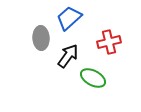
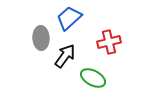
black arrow: moved 3 px left
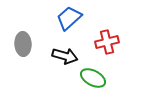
gray ellipse: moved 18 px left, 6 px down
red cross: moved 2 px left
black arrow: rotated 70 degrees clockwise
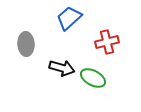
gray ellipse: moved 3 px right
black arrow: moved 3 px left, 12 px down
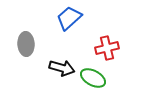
red cross: moved 6 px down
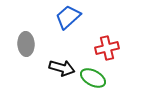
blue trapezoid: moved 1 px left, 1 px up
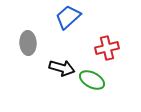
gray ellipse: moved 2 px right, 1 px up
green ellipse: moved 1 px left, 2 px down
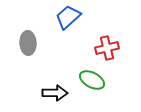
black arrow: moved 7 px left, 25 px down; rotated 15 degrees counterclockwise
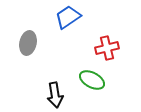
blue trapezoid: rotated 8 degrees clockwise
gray ellipse: rotated 15 degrees clockwise
black arrow: moved 2 px down; rotated 80 degrees clockwise
